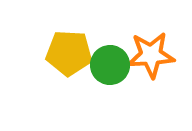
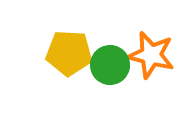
orange star: rotated 18 degrees clockwise
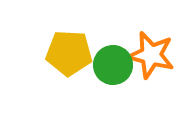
green circle: moved 3 px right
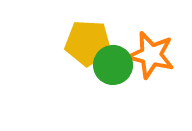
yellow pentagon: moved 19 px right, 10 px up
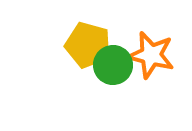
yellow pentagon: moved 2 px down; rotated 12 degrees clockwise
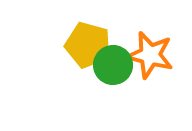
orange star: moved 1 px left
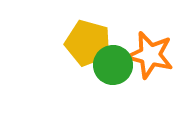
yellow pentagon: moved 2 px up
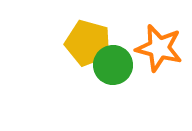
orange star: moved 9 px right, 7 px up
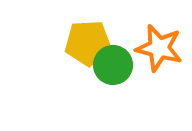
yellow pentagon: rotated 18 degrees counterclockwise
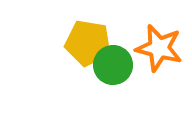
yellow pentagon: rotated 12 degrees clockwise
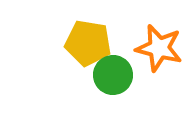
green circle: moved 10 px down
